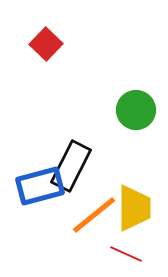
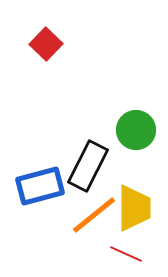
green circle: moved 20 px down
black rectangle: moved 17 px right
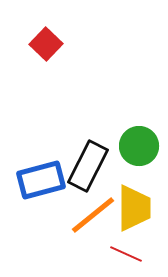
green circle: moved 3 px right, 16 px down
blue rectangle: moved 1 px right, 6 px up
orange line: moved 1 px left
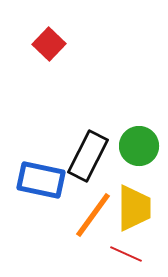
red square: moved 3 px right
black rectangle: moved 10 px up
blue rectangle: rotated 27 degrees clockwise
orange line: rotated 15 degrees counterclockwise
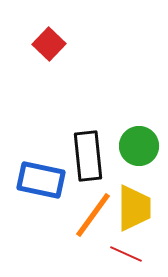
black rectangle: rotated 33 degrees counterclockwise
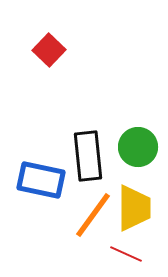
red square: moved 6 px down
green circle: moved 1 px left, 1 px down
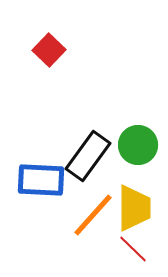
green circle: moved 2 px up
black rectangle: rotated 42 degrees clockwise
blue rectangle: rotated 9 degrees counterclockwise
orange line: rotated 6 degrees clockwise
red line: moved 7 px right, 5 px up; rotated 20 degrees clockwise
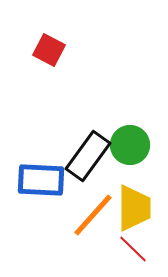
red square: rotated 16 degrees counterclockwise
green circle: moved 8 px left
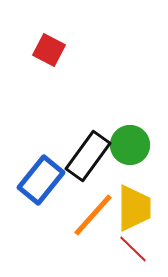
blue rectangle: rotated 54 degrees counterclockwise
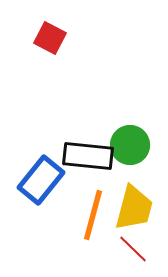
red square: moved 1 px right, 12 px up
black rectangle: rotated 60 degrees clockwise
yellow trapezoid: rotated 15 degrees clockwise
orange line: rotated 27 degrees counterclockwise
